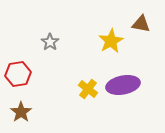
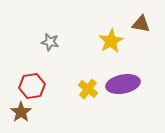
gray star: rotated 24 degrees counterclockwise
red hexagon: moved 14 px right, 12 px down
purple ellipse: moved 1 px up
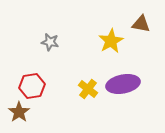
brown star: moved 2 px left
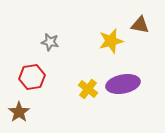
brown triangle: moved 1 px left, 1 px down
yellow star: rotated 15 degrees clockwise
red hexagon: moved 9 px up
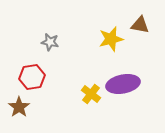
yellow star: moved 2 px up
yellow cross: moved 3 px right, 5 px down
brown star: moved 5 px up
